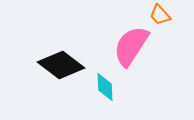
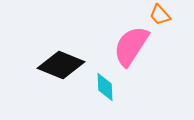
black diamond: rotated 15 degrees counterclockwise
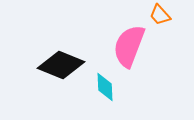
pink semicircle: moved 2 px left; rotated 12 degrees counterclockwise
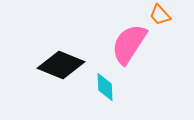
pink semicircle: moved 2 px up; rotated 12 degrees clockwise
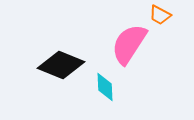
orange trapezoid: rotated 20 degrees counterclockwise
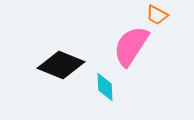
orange trapezoid: moved 3 px left
pink semicircle: moved 2 px right, 2 px down
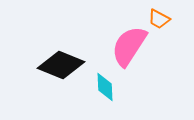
orange trapezoid: moved 2 px right, 4 px down
pink semicircle: moved 2 px left
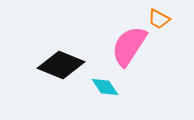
cyan diamond: rotated 32 degrees counterclockwise
